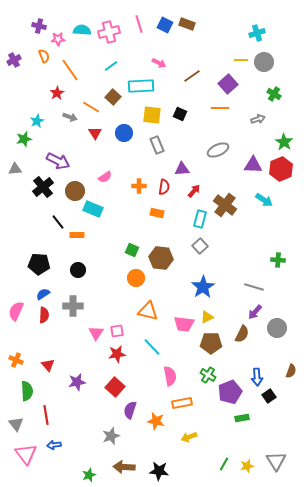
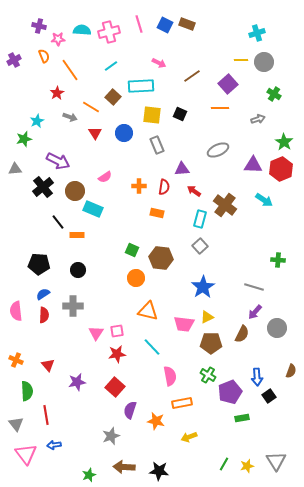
red arrow at (194, 191): rotated 96 degrees counterclockwise
pink semicircle at (16, 311): rotated 30 degrees counterclockwise
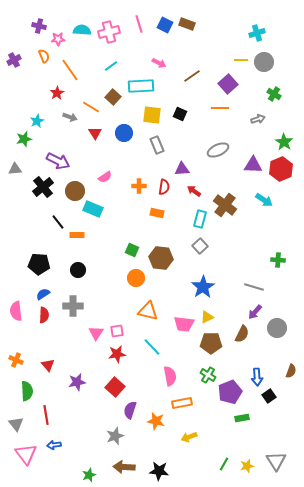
gray star at (111, 436): moved 4 px right
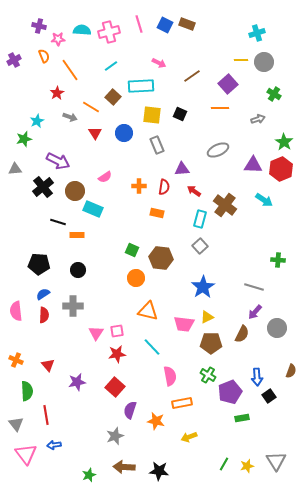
black line at (58, 222): rotated 35 degrees counterclockwise
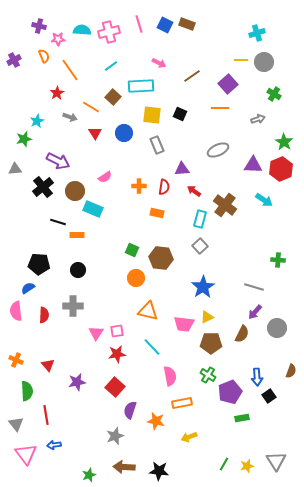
blue semicircle at (43, 294): moved 15 px left, 6 px up
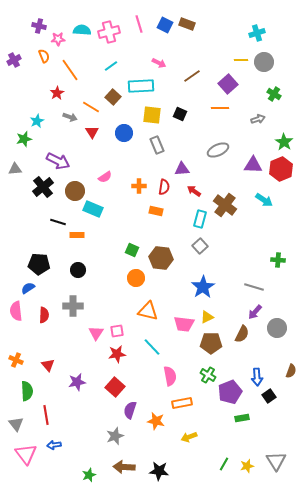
red triangle at (95, 133): moved 3 px left, 1 px up
orange rectangle at (157, 213): moved 1 px left, 2 px up
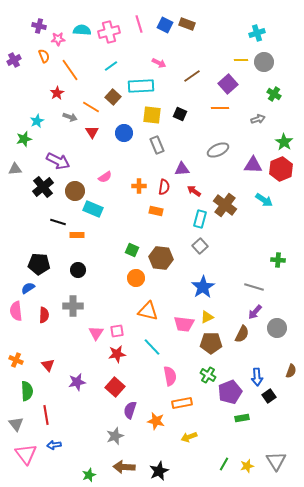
black star at (159, 471): rotated 30 degrees counterclockwise
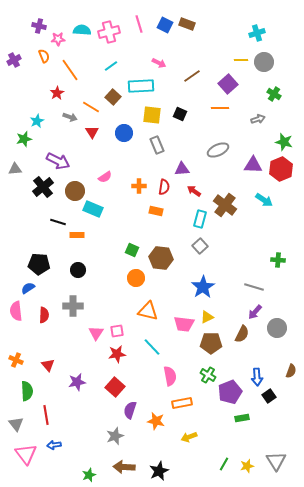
green star at (284, 142): rotated 18 degrees counterclockwise
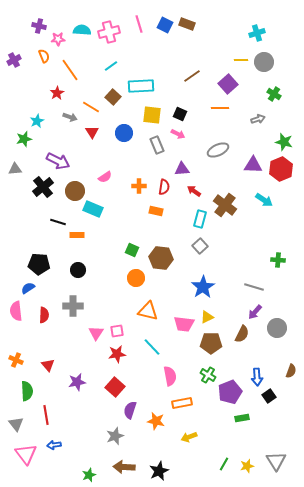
pink arrow at (159, 63): moved 19 px right, 71 px down
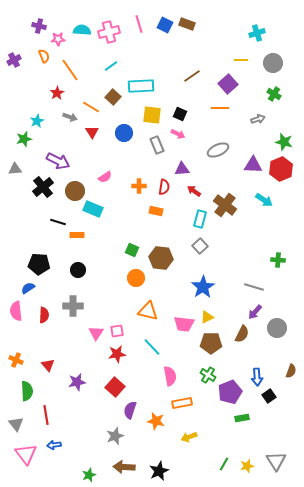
gray circle at (264, 62): moved 9 px right, 1 px down
